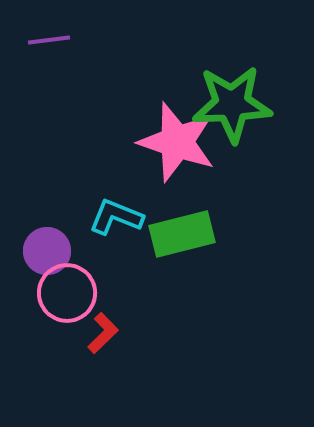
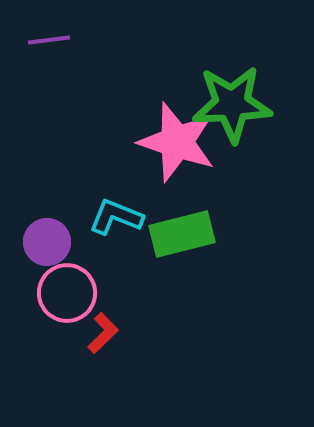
purple circle: moved 9 px up
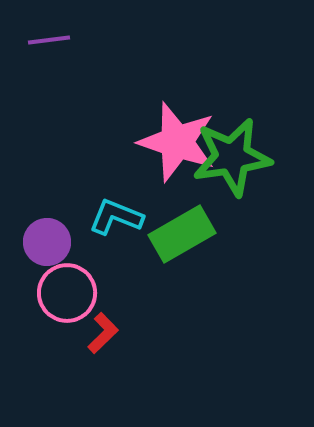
green star: moved 53 px down; rotated 6 degrees counterclockwise
green rectangle: rotated 16 degrees counterclockwise
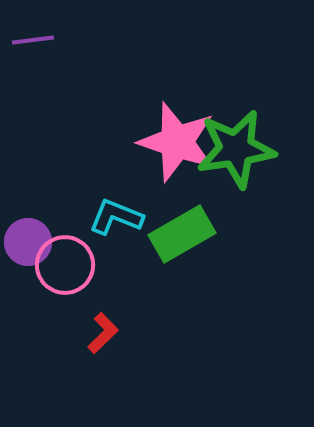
purple line: moved 16 px left
green star: moved 4 px right, 8 px up
purple circle: moved 19 px left
pink circle: moved 2 px left, 28 px up
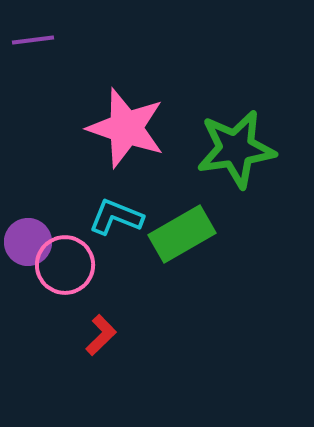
pink star: moved 51 px left, 14 px up
red L-shape: moved 2 px left, 2 px down
